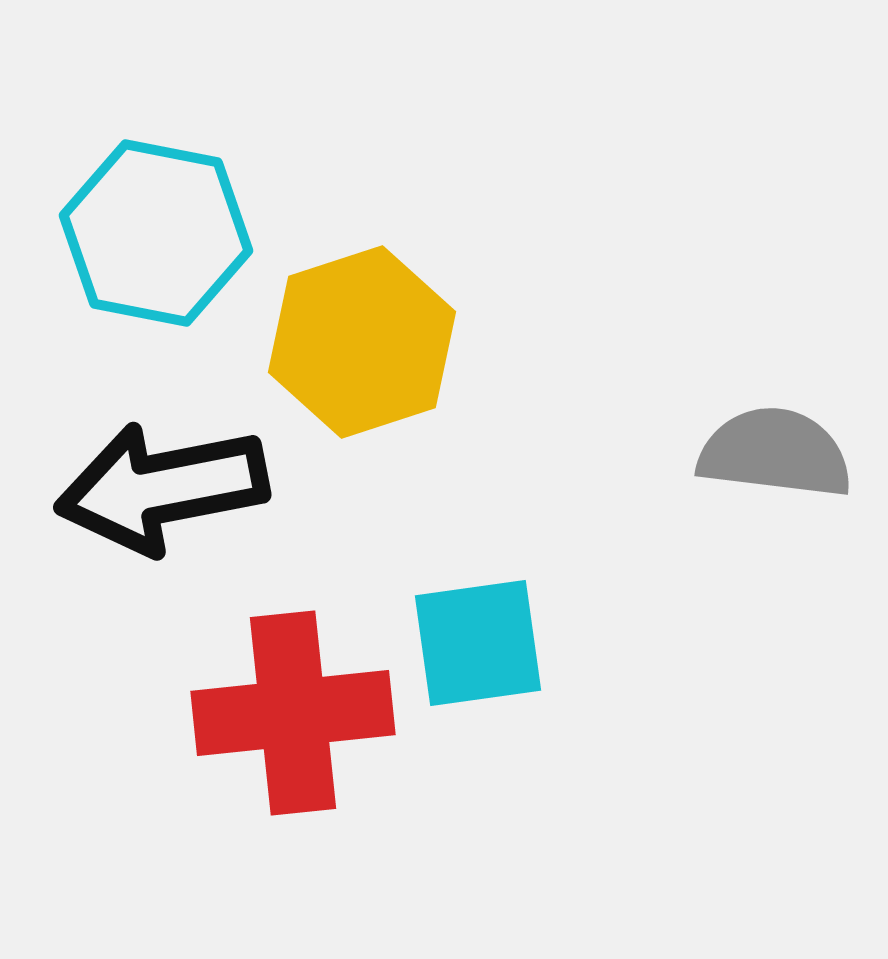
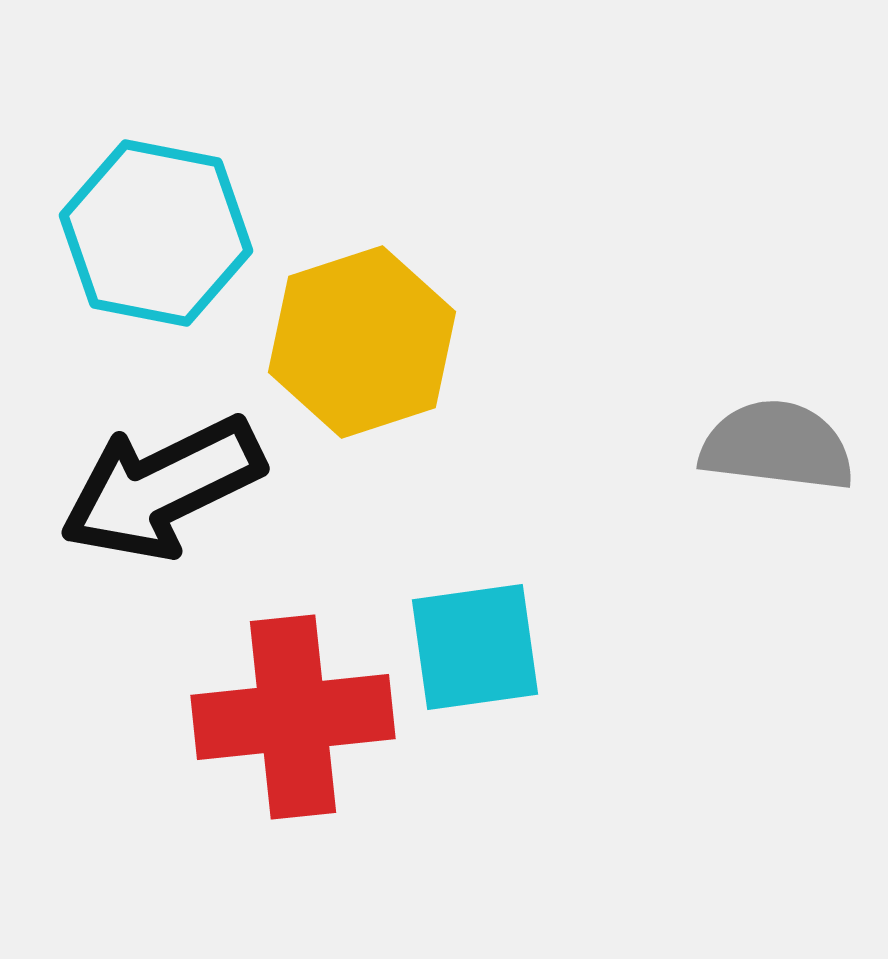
gray semicircle: moved 2 px right, 7 px up
black arrow: rotated 15 degrees counterclockwise
cyan square: moved 3 px left, 4 px down
red cross: moved 4 px down
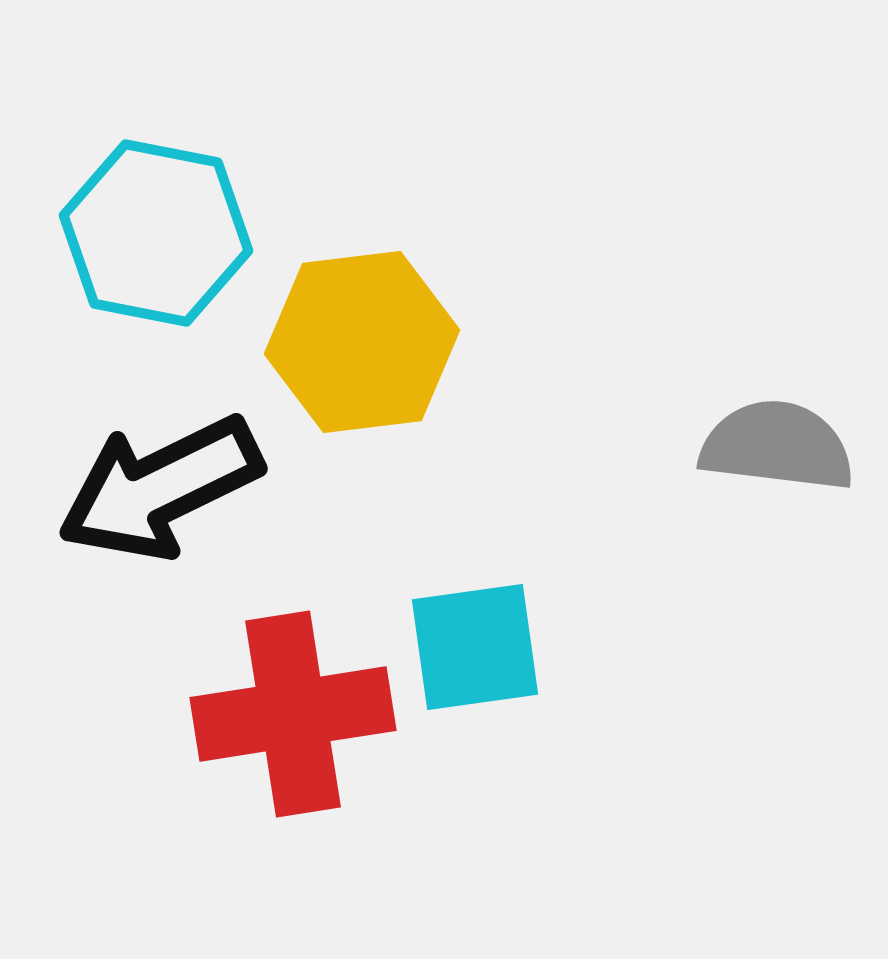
yellow hexagon: rotated 11 degrees clockwise
black arrow: moved 2 px left
red cross: moved 3 px up; rotated 3 degrees counterclockwise
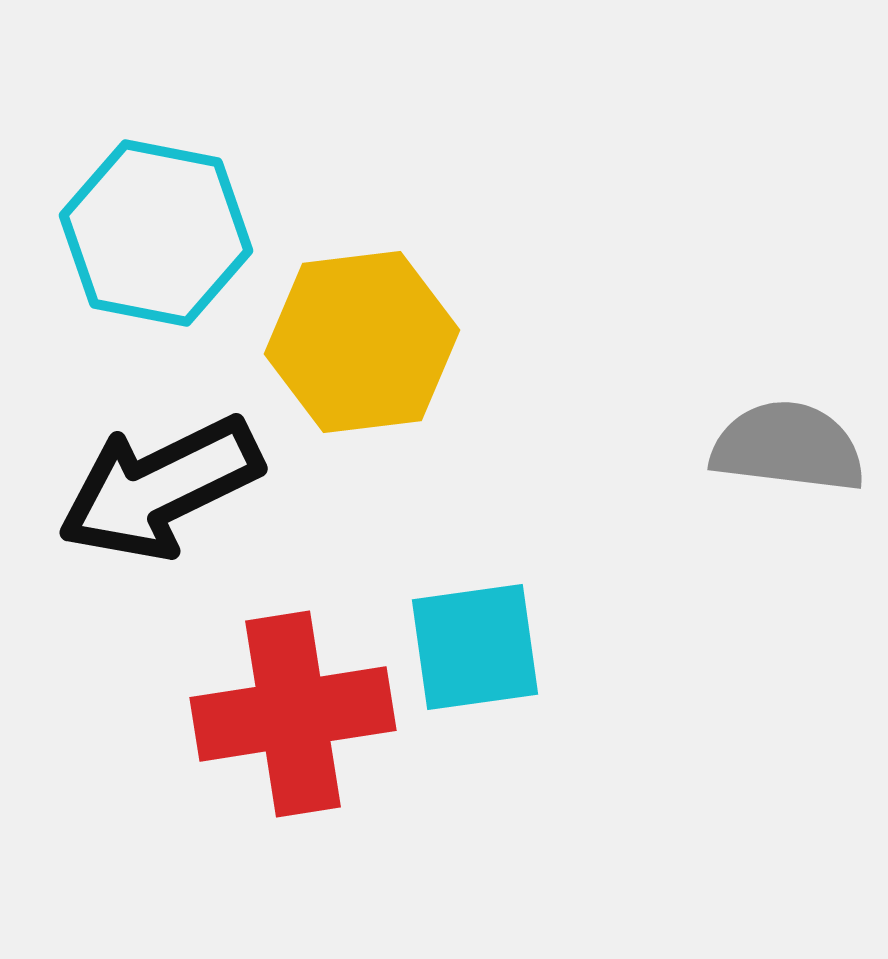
gray semicircle: moved 11 px right, 1 px down
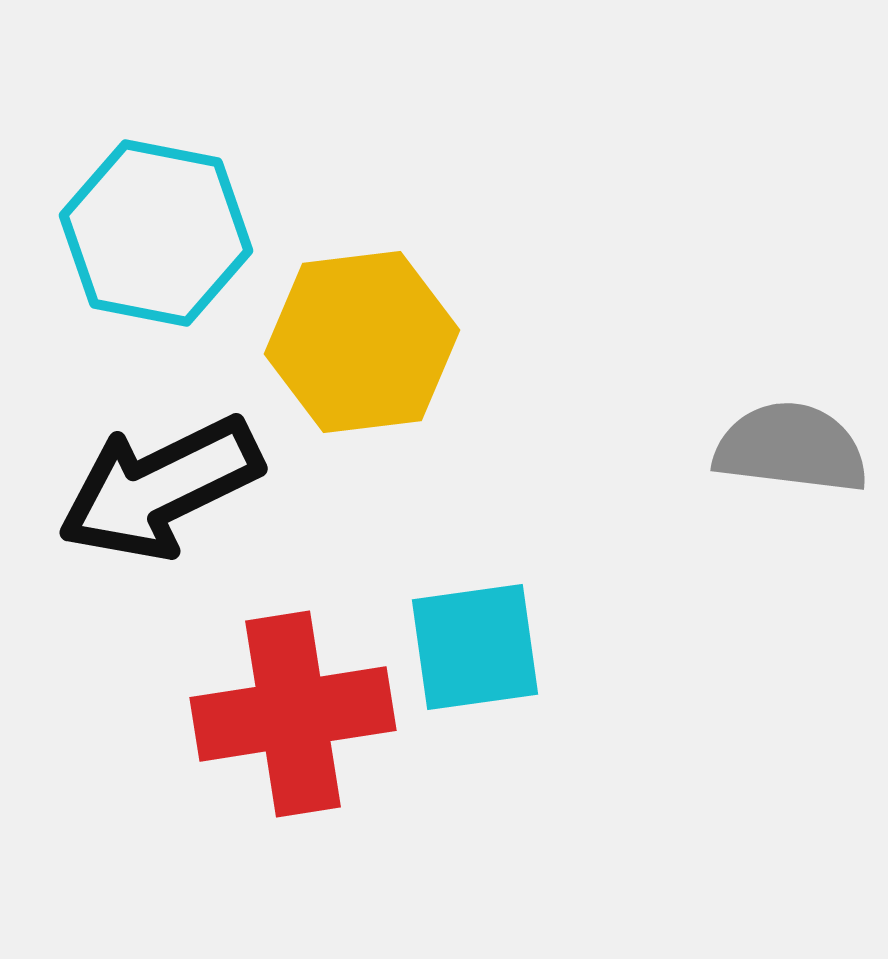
gray semicircle: moved 3 px right, 1 px down
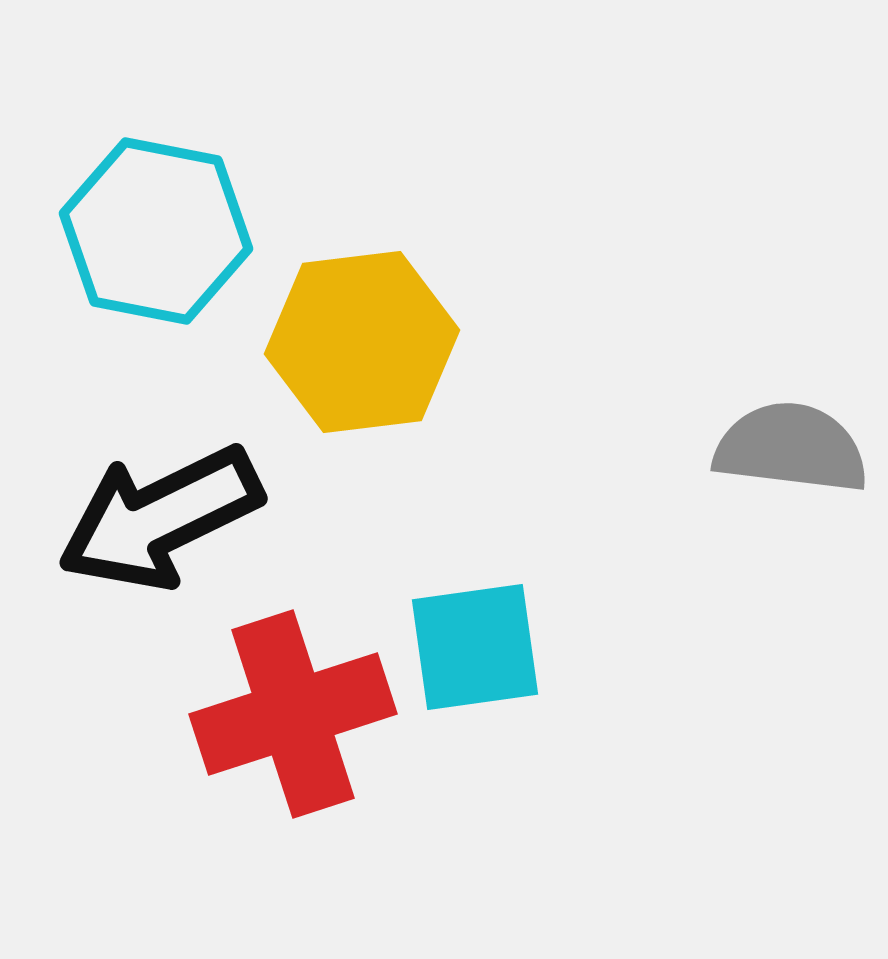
cyan hexagon: moved 2 px up
black arrow: moved 30 px down
red cross: rotated 9 degrees counterclockwise
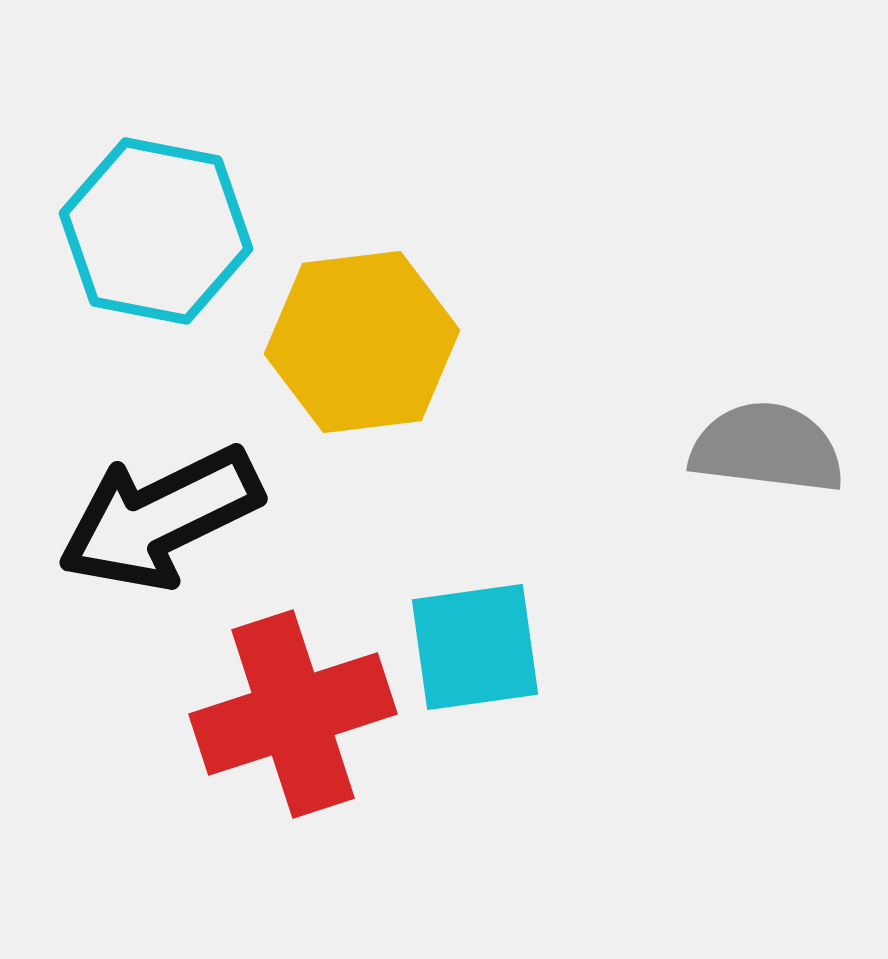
gray semicircle: moved 24 px left
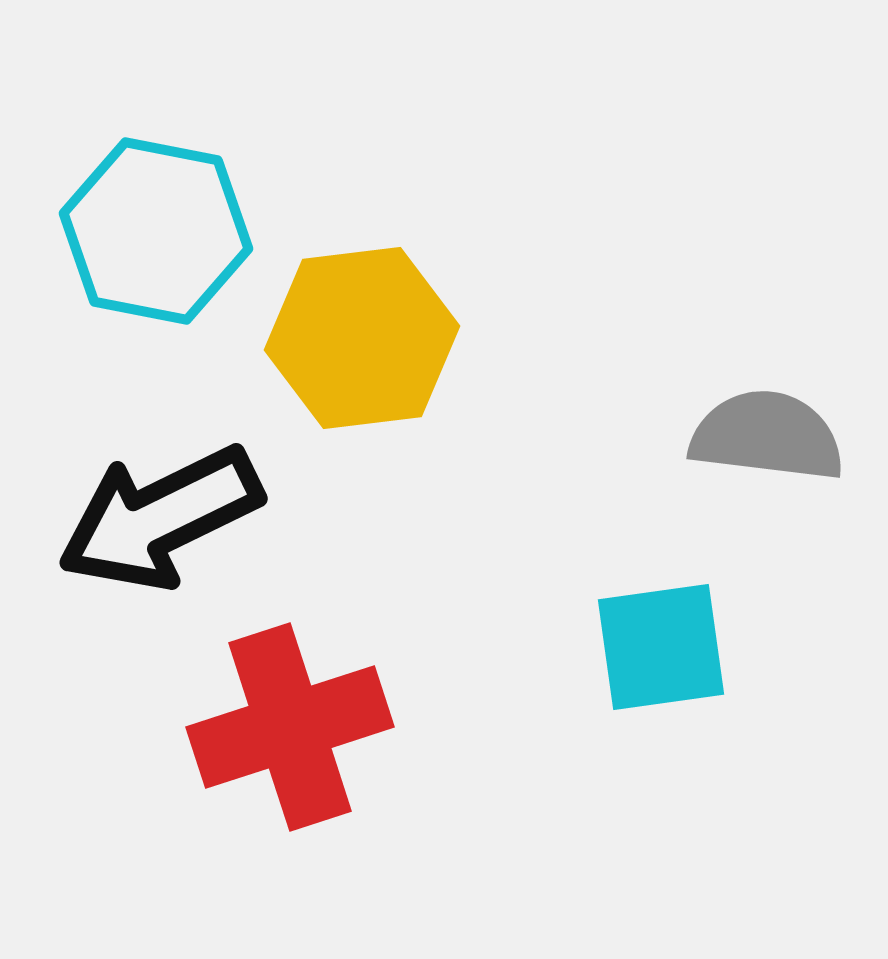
yellow hexagon: moved 4 px up
gray semicircle: moved 12 px up
cyan square: moved 186 px right
red cross: moved 3 px left, 13 px down
